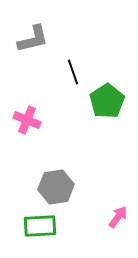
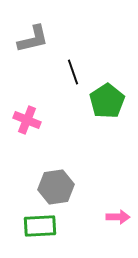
pink arrow: rotated 55 degrees clockwise
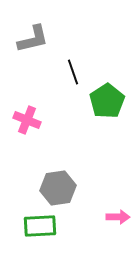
gray hexagon: moved 2 px right, 1 px down
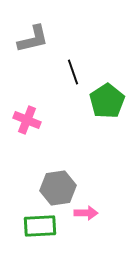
pink arrow: moved 32 px left, 4 px up
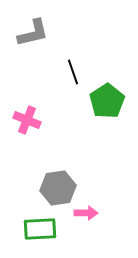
gray L-shape: moved 6 px up
green rectangle: moved 3 px down
